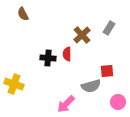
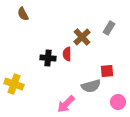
brown cross: moved 2 px down
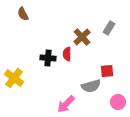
yellow cross: moved 6 px up; rotated 18 degrees clockwise
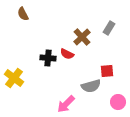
red semicircle: rotated 64 degrees counterclockwise
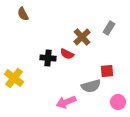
pink arrow: moved 2 px up; rotated 24 degrees clockwise
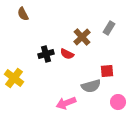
black cross: moved 2 px left, 4 px up; rotated 21 degrees counterclockwise
pink arrow: moved 1 px down
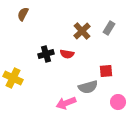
brown semicircle: rotated 56 degrees clockwise
brown cross: moved 6 px up
red semicircle: rotated 16 degrees counterclockwise
red square: moved 1 px left
yellow cross: moved 1 px left; rotated 12 degrees counterclockwise
gray semicircle: moved 3 px left, 1 px down
